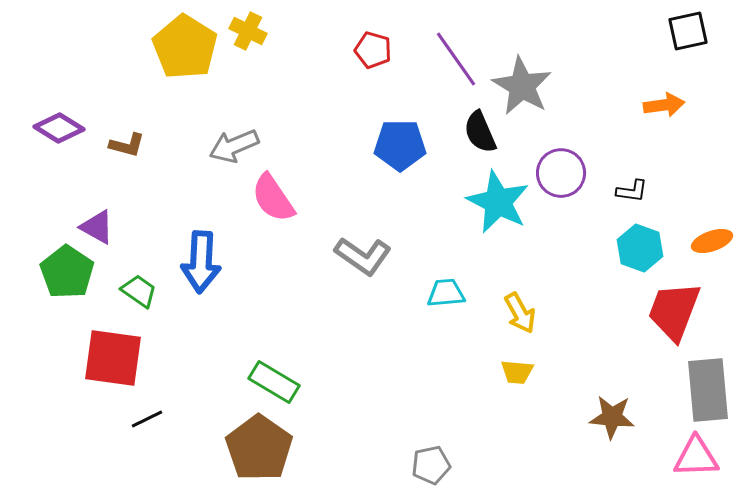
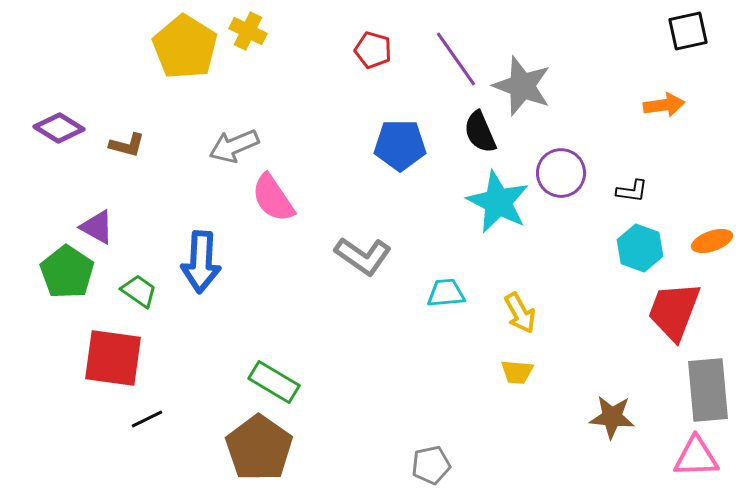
gray star: rotated 10 degrees counterclockwise
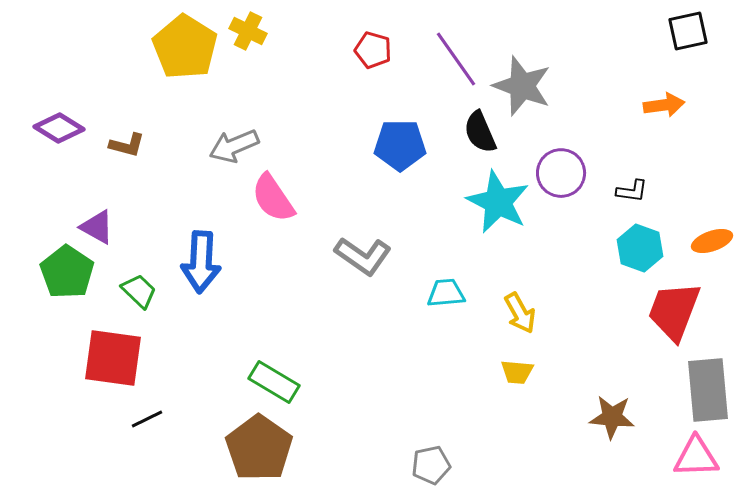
green trapezoid: rotated 9 degrees clockwise
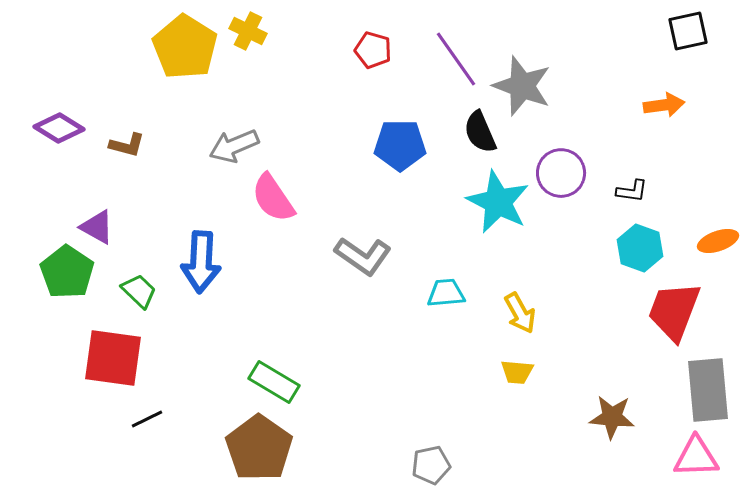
orange ellipse: moved 6 px right
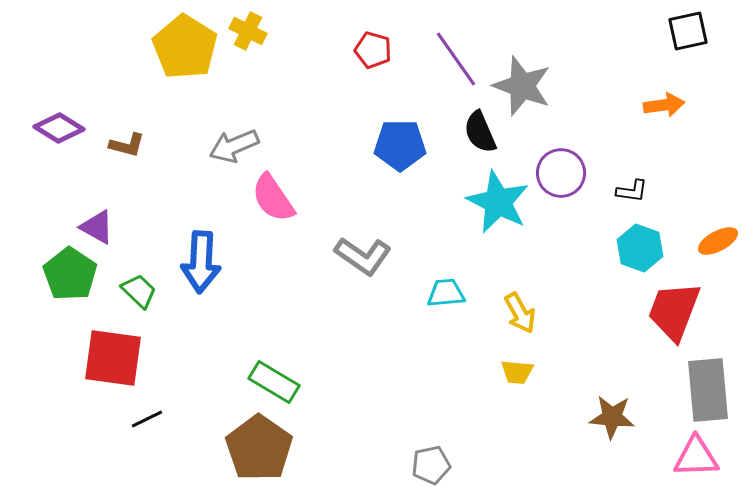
orange ellipse: rotated 9 degrees counterclockwise
green pentagon: moved 3 px right, 2 px down
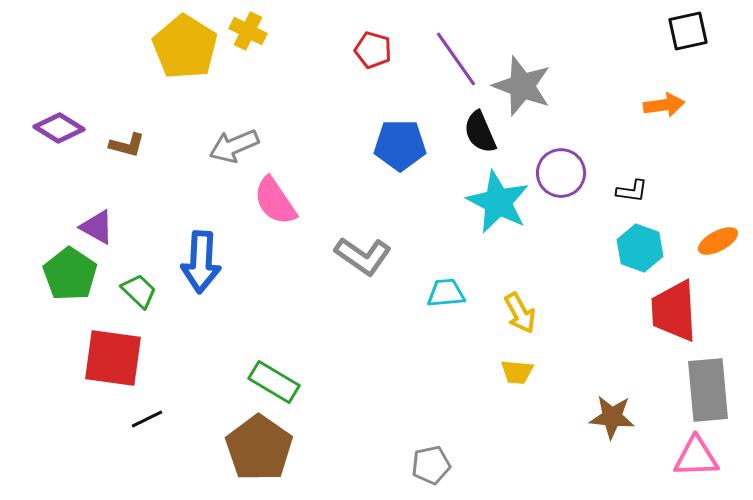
pink semicircle: moved 2 px right, 3 px down
red trapezoid: rotated 24 degrees counterclockwise
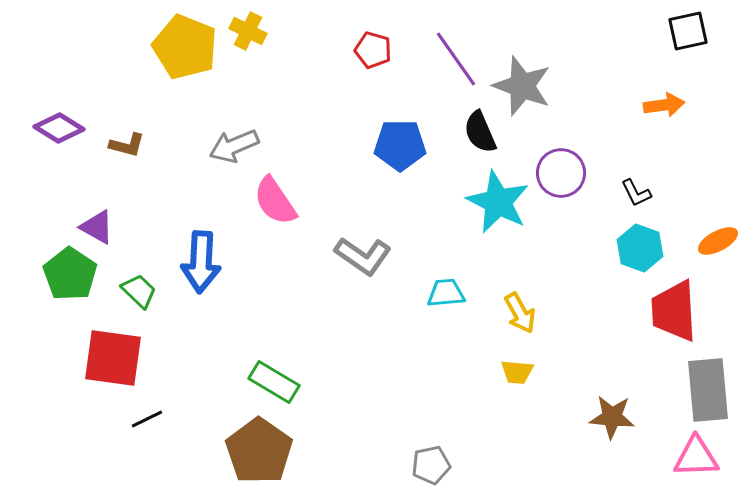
yellow pentagon: rotated 10 degrees counterclockwise
black L-shape: moved 4 px right, 2 px down; rotated 56 degrees clockwise
brown pentagon: moved 3 px down
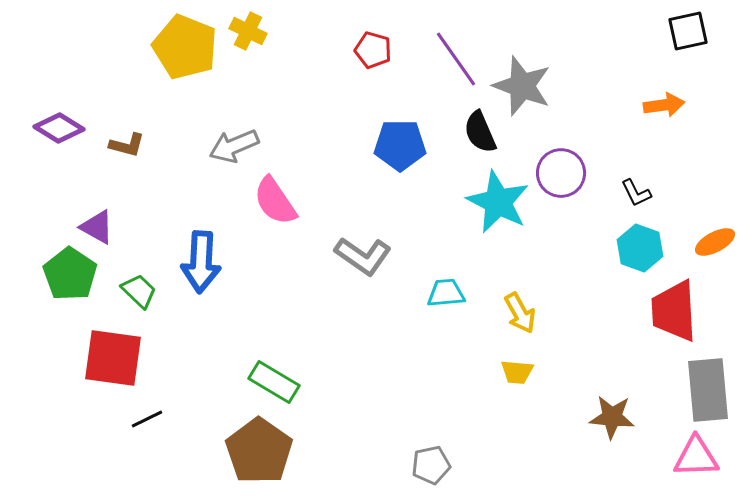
orange ellipse: moved 3 px left, 1 px down
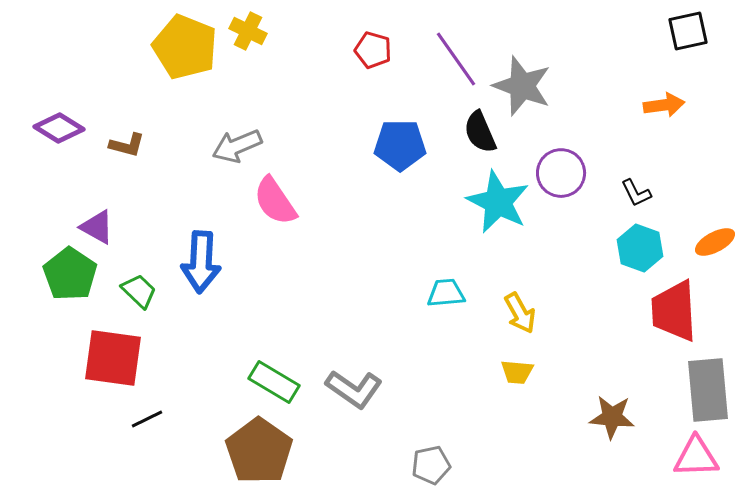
gray arrow: moved 3 px right
gray L-shape: moved 9 px left, 133 px down
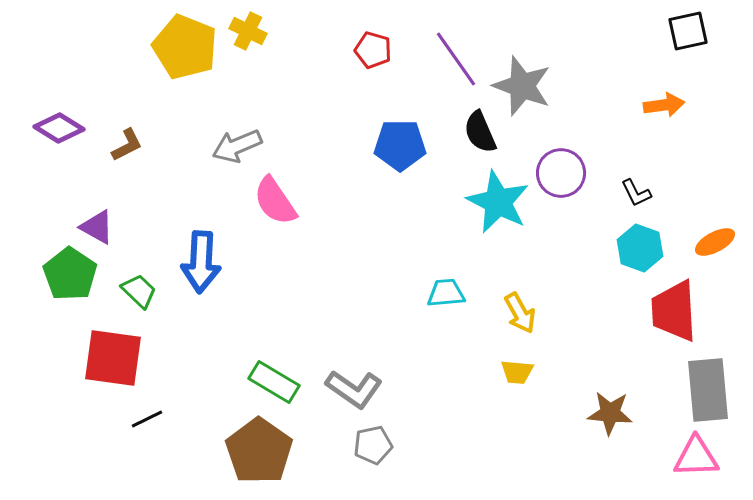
brown L-shape: rotated 42 degrees counterclockwise
brown star: moved 2 px left, 4 px up
gray pentagon: moved 58 px left, 20 px up
